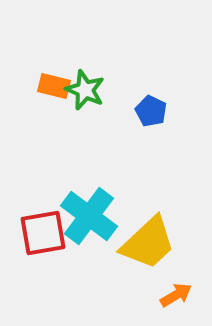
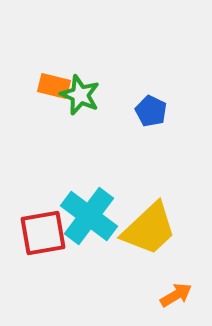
green star: moved 5 px left, 5 px down
yellow trapezoid: moved 1 px right, 14 px up
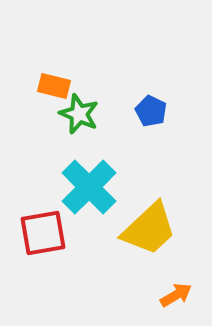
green star: moved 1 px left, 19 px down
cyan cross: moved 29 px up; rotated 8 degrees clockwise
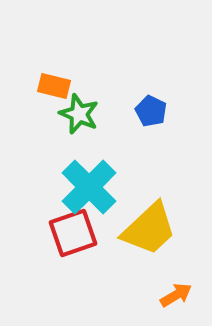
red square: moved 30 px right; rotated 9 degrees counterclockwise
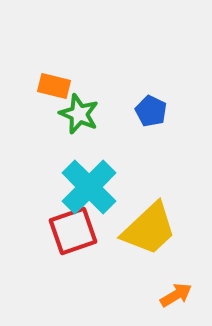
red square: moved 2 px up
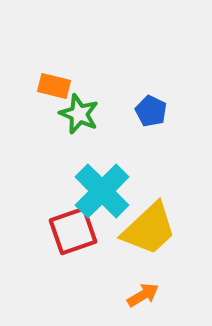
cyan cross: moved 13 px right, 4 px down
orange arrow: moved 33 px left
